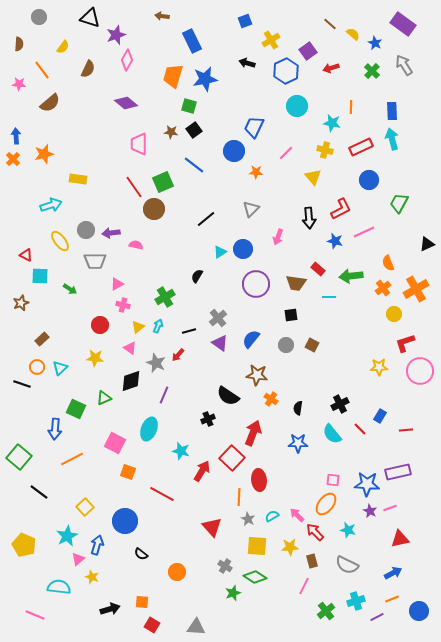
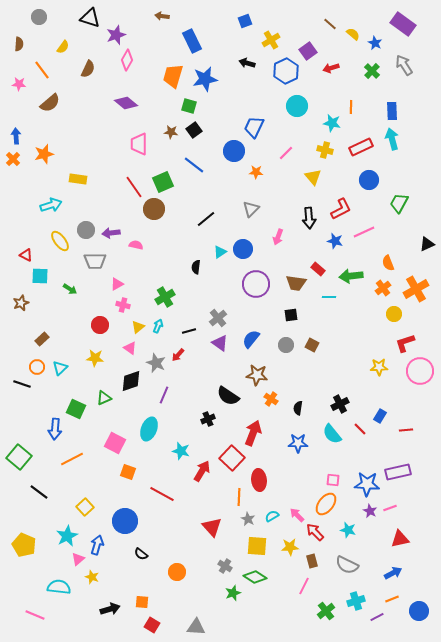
black semicircle at (197, 276): moved 1 px left, 9 px up; rotated 24 degrees counterclockwise
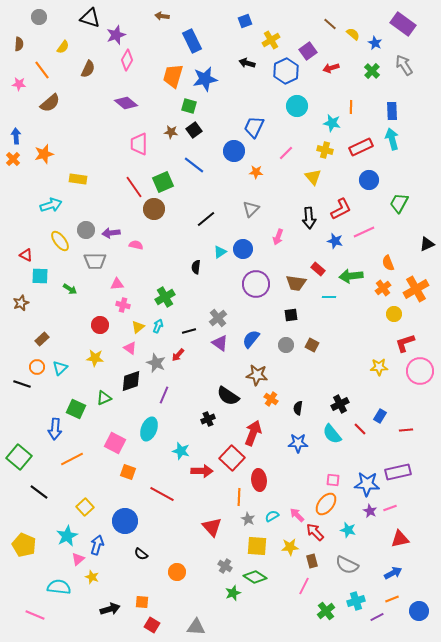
pink triangle at (117, 284): rotated 24 degrees clockwise
red arrow at (202, 471): rotated 60 degrees clockwise
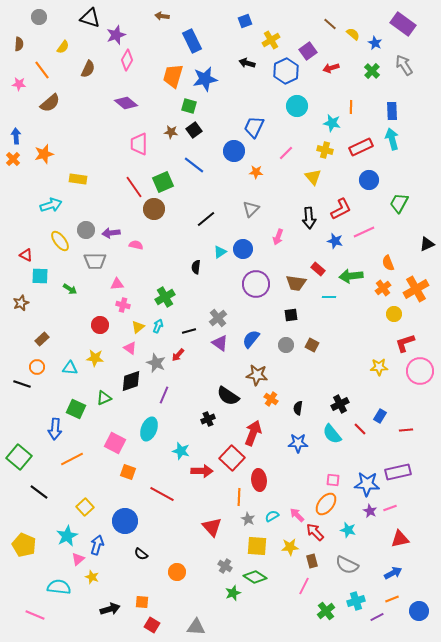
cyan triangle at (60, 368): moved 10 px right; rotated 49 degrees clockwise
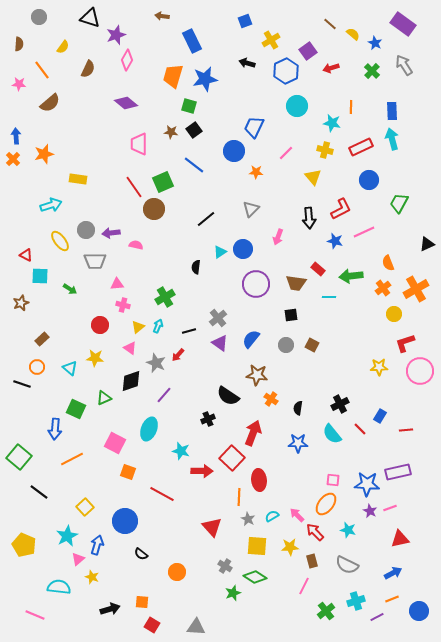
cyan triangle at (70, 368): rotated 35 degrees clockwise
purple line at (164, 395): rotated 18 degrees clockwise
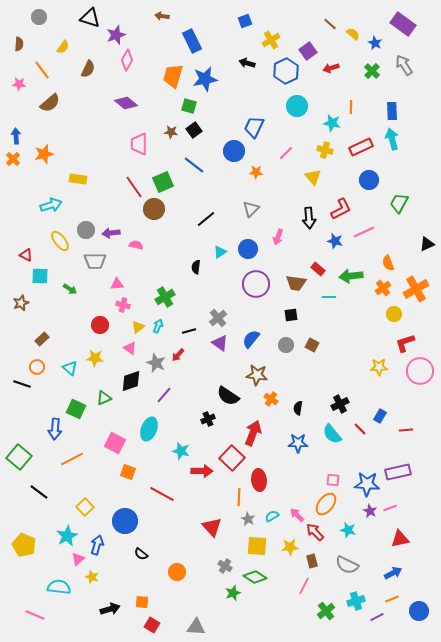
blue circle at (243, 249): moved 5 px right
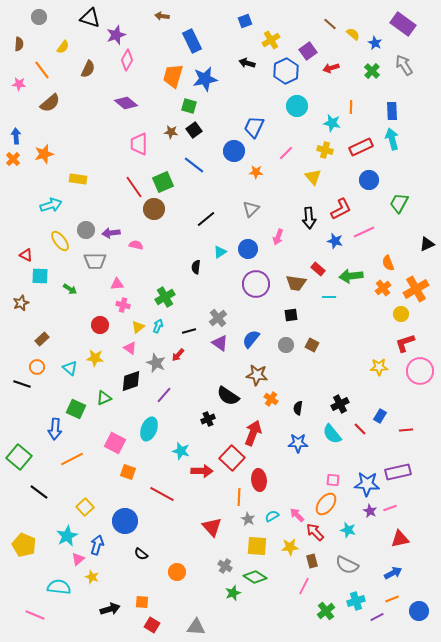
yellow circle at (394, 314): moved 7 px right
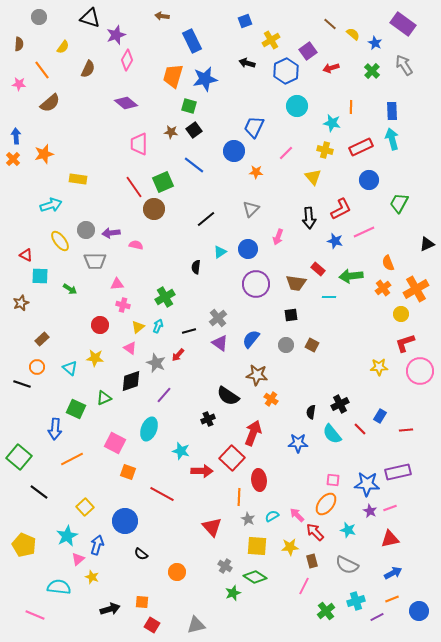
black semicircle at (298, 408): moved 13 px right, 4 px down
red triangle at (400, 539): moved 10 px left
gray triangle at (196, 627): moved 2 px up; rotated 18 degrees counterclockwise
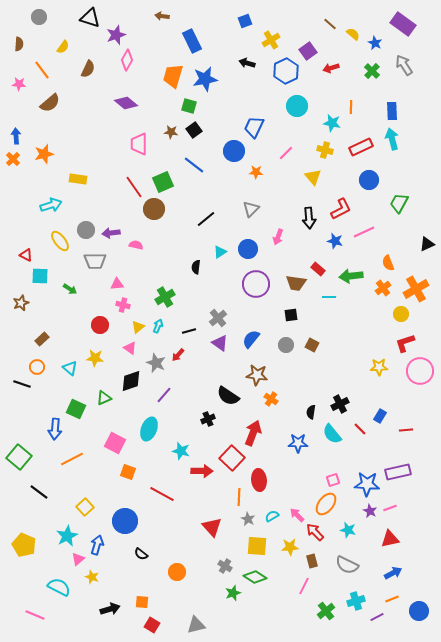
pink square at (333, 480): rotated 24 degrees counterclockwise
cyan semicircle at (59, 587): rotated 20 degrees clockwise
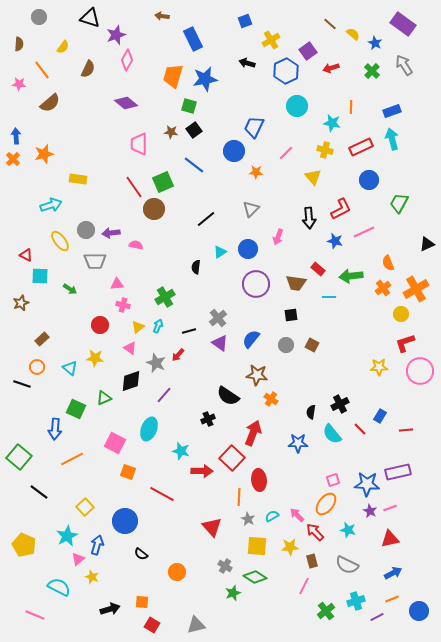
blue rectangle at (192, 41): moved 1 px right, 2 px up
blue rectangle at (392, 111): rotated 72 degrees clockwise
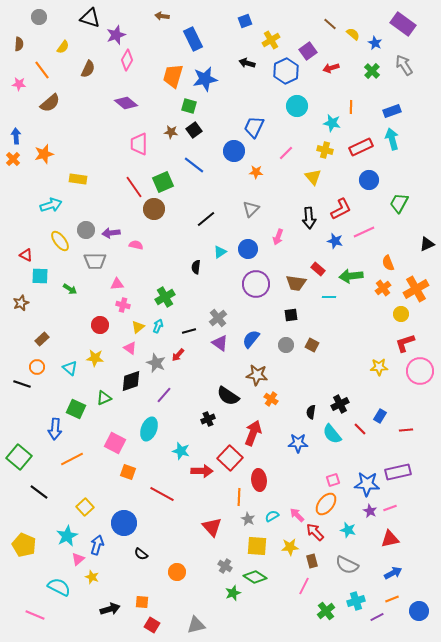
red square at (232, 458): moved 2 px left
blue circle at (125, 521): moved 1 px left, 2 px down
